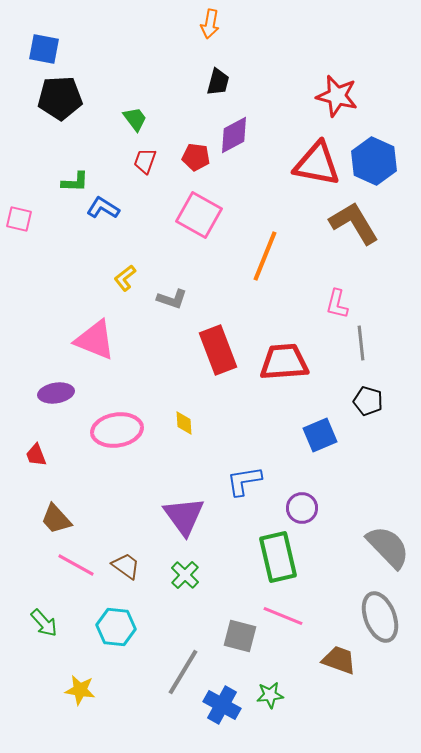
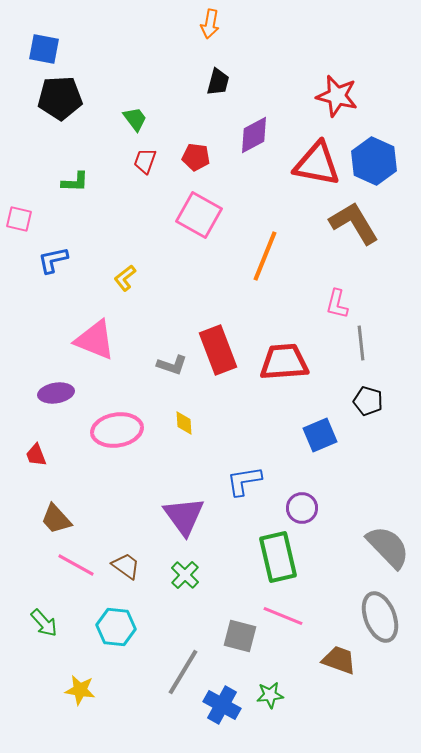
purple diamond at (234, 135): moved 20 px right
blue L-shape at (103, 208): moved 50 px left, 52 px down; rotated 44 degrees counterclockwise
gray L-shape at (172, 299): moved 66 px down
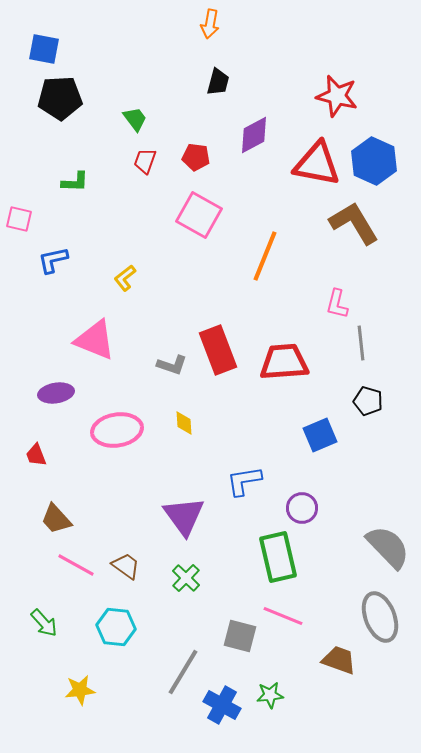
green cross at (185, 575): moved 1 px right, 3 px down
yellow star at (80, 690): rotated 16 degrees counterclockwise
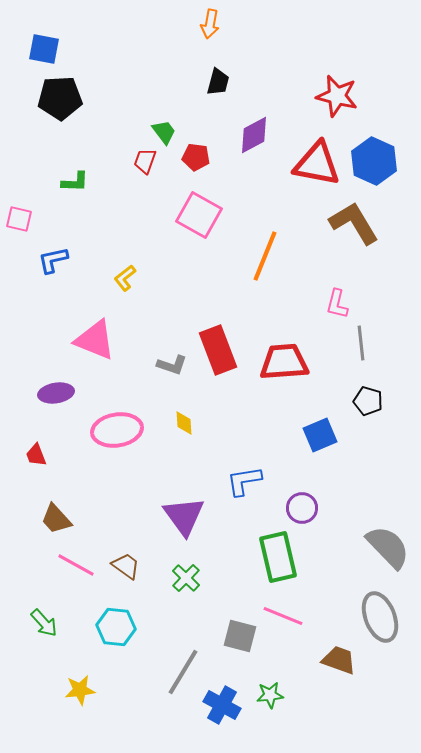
green trapezoid at (135, 119): moved 29 px right, 13 px down
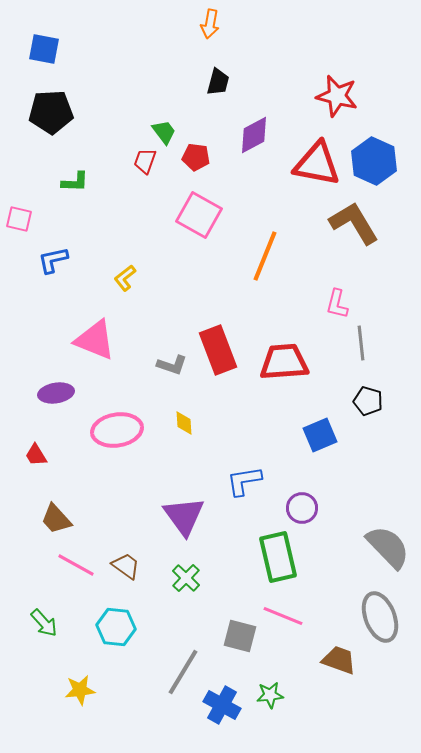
black pentagon at (60, 98): moved 9 px left, 14 px down
red trapezoid at (36, 455): rotated 10 degrees counterclockwise
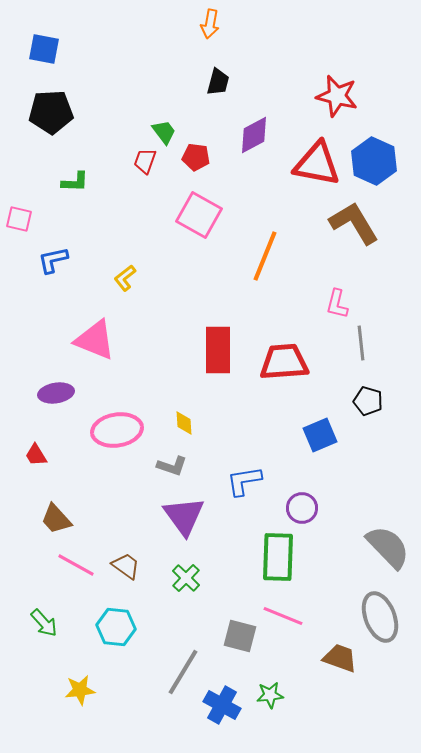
red rectangle at (218, 350): rotated 21 degrees clockwise
gray L-shape at (172, 365): moved 101 px down
green rectangle at (278, 557): rotated 15 degrees clockwise
brown trapezoid at (339, 660): moved 1 px right, 2 px up
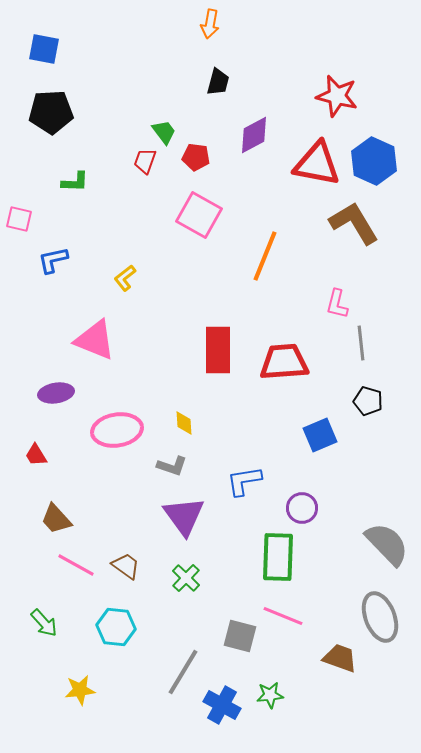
gray semicircle at (388, 547): moved 1 px left, 3 px up
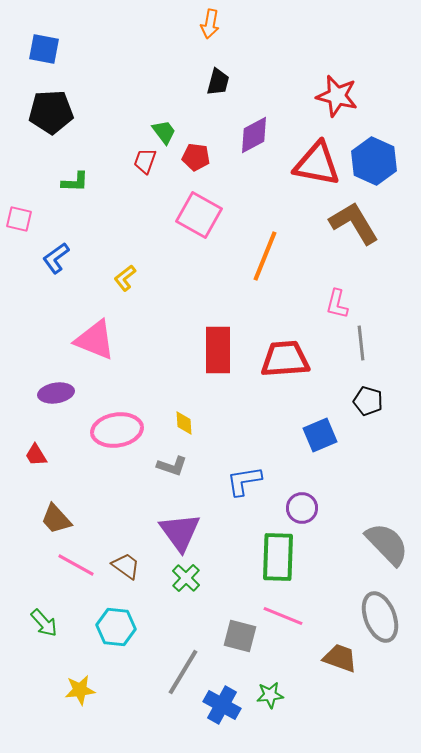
blue L-shape at (53, 260): moved 3 px right, 2 px up; rotated 24 degrees counterclockwise
red trapezoid at (284, 362): moved 1 px right, 3 px up
purple triangle at (184, 516): moved 4 px left, 16 px down
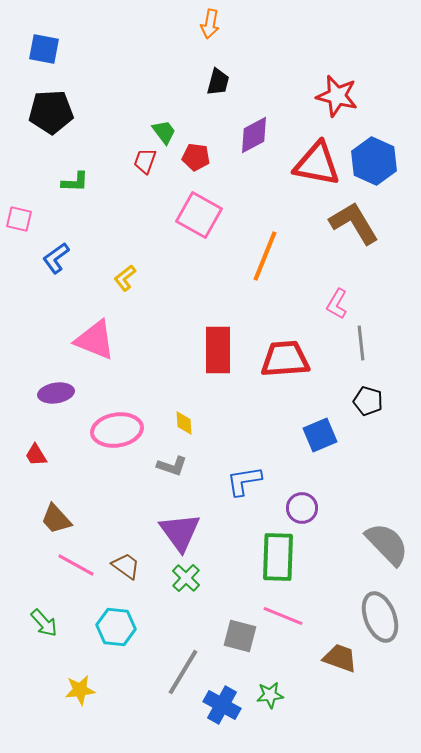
pink L-shape at (337, 304): rotated 16 degrees clockwise
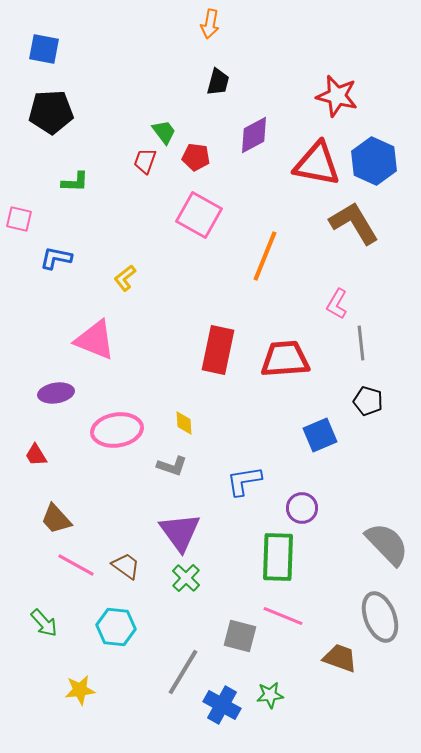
blue L-shape at (56, 258): rotated 48 degrees clockwise
red rectangle at (218, 350): rotated 12 degrees clockwise
